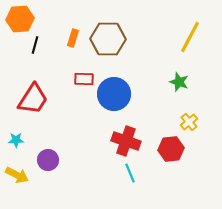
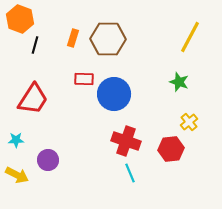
orange hexagon: rotated 24 degrees clockwise
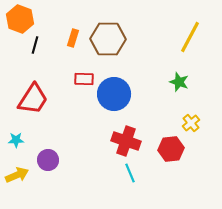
yellow cross: moved 2 px right, 1 px down
yellow arrow: rotated 50 degrees counterclockwise
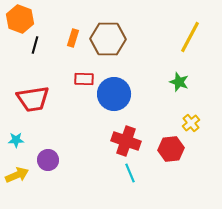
red trapezoid: rotated 48 degrees clockwise
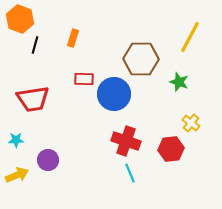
brown hexagon: moved 33 px right, 20 px down
yellow cross: rotated 12 degrees counterclockwise
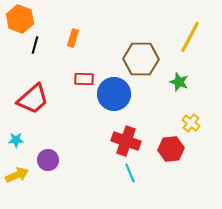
red trapezoid: rotated 32 degrees counterclockwise
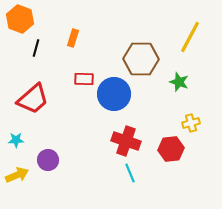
black line: moved 1 px right, 3 px down
yellow cross: rotated 36 degrees clockwise
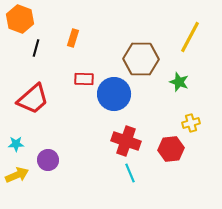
cyan star: moved 4 px down
